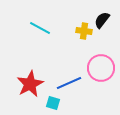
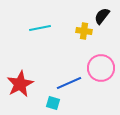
black semicircle: moved 4 px up
cyan line: rotated 40 degrees counterclockwise
red star: moved 10 px left
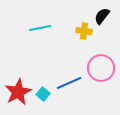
red star: moved 2 px left, 8 px down
cyan square: moved 10 px left, 9 px up; rotated 24 degrees clockwise
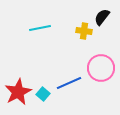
black semicircle: moved 1 px down
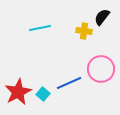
pink circle: moved 1 px down
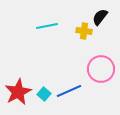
black semicircle: moved 2 px left
cyan line: moved 7 px right, 2 px up
blue line: moved 8 px down
cyan square: moved 1 px right
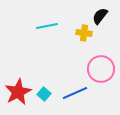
black semicircle: moved 1 px up
yellow cross: moved 2 px down
blue line: moved 6 px right, 2 px down
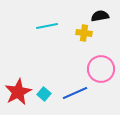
black semicircle: rotated 42 degrees clockwise
